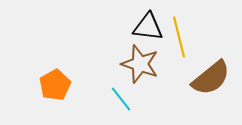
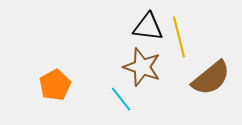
brown star: moved 2 px right, 3 px down
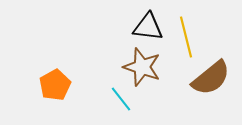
yellow line: moved 7 px right
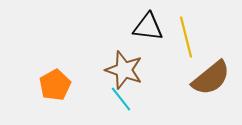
brown star: moved 18 px left, 3 px down
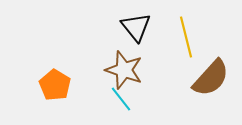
black triangle: moved 12 px left; rotated 44 degrees clockwise
brown semicircle: rotated 9 degrees counterclockwise
orange pentagon: rotated 12 degrees counterclockwise
